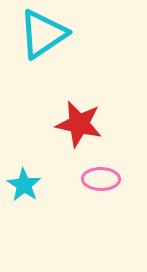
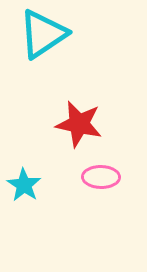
pink ellipse: moved 2 px up
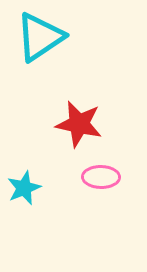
cyan triangle: moved 3 px left, 3 px down
cyan star: moved 3 px down; rotated 16 degrees clockwise
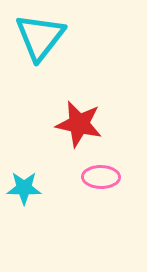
cyan triangle: rotated 18 degrees counterclockwise
cyan star: rotated 24 degrees clockwise
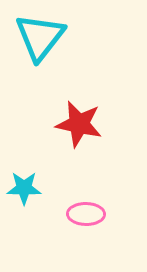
pink ellipse: moved 15 px left, 37 px down
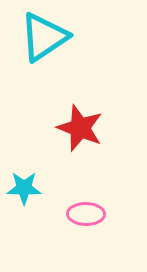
cyan triangle: moved 4 px right; rotated 18 degrees clockwise
red star: moved 1 px right, 4 px down; rotated 9 degrees clockwise
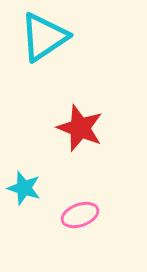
cyan star: rotated 16 degrees clockwise
pink ellipse: moved 6 px left, 1 px down; rotated 21 degrees counterclockwise
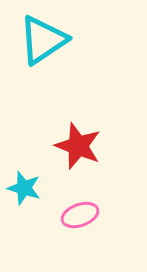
cyan triangle: moved 1 px left, 3 px down
red star: moved 2 px left, 18 px down
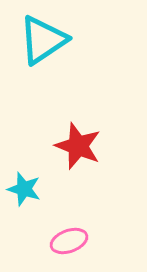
cyan star: moved 1 px down
pink ellipse: moved 11 px left, 26 px down
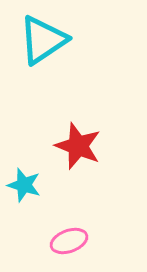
cyan star: moved 4 px up
